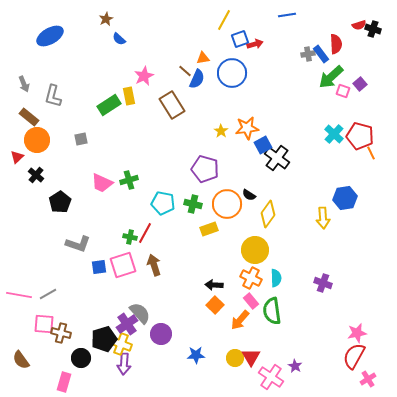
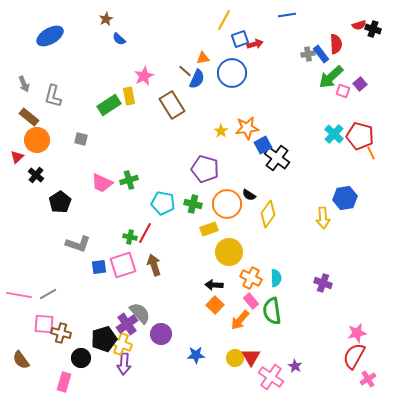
gray square at (81, 139): rotated 24 degrees clockwise
yellow circle at (255, 250): moved 26 px left, 2 px down
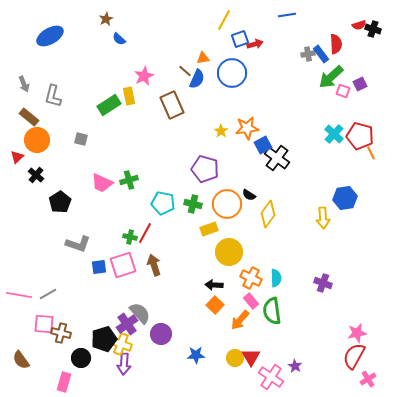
purple square at (360, 84): rotated 16 degrees clockwise
brown rectangle at (172, 105): rotated 8 degrees clockwise
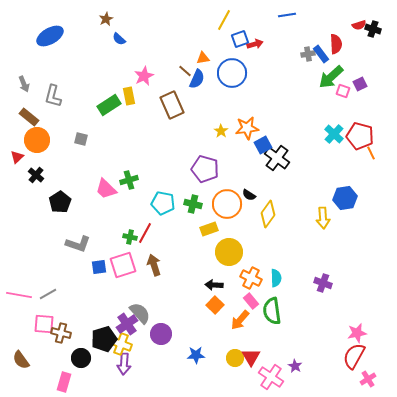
pink trapezoid at (102, 183): moved 4 px right, 6 px down; rotated 20 degrees clockwise
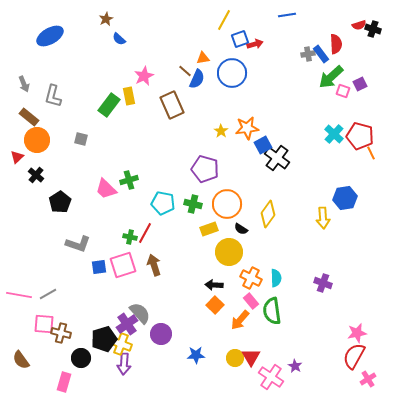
green rectangle at (109, 105): rotated 20 degrees counterclockwise
black semicircle at (249, 195): moved 8 px left, 34 px down
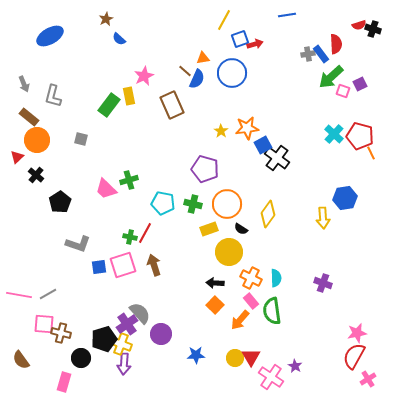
black arrow at (214, 285): moved 1 px right, 2 px up
